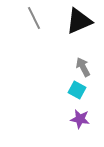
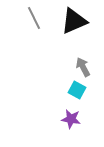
black triangle: moved 5 px left
purple star: moved 9 px left
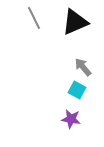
black triangle: moved 1 px right, 1 px down
gray arrow: rotated 12 degrees counterclockwise
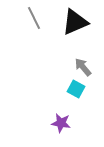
cyan square: moved 1 px left, 1 px up
purple star: moved 10 px left, 4 px down
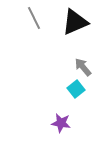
cyan square: rotated 24 degrees clockwise
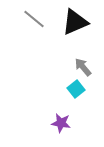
gray line: moved 1 px down; rotated 25 degrees counterclockwise
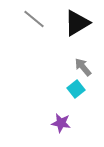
black triangle: moved 2 px right, 1 px down; rotated 8 degrees counterclockwise
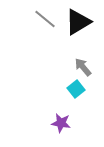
gray line: moved 11 px right
black triangle: moved 1 px right, 1 px up
